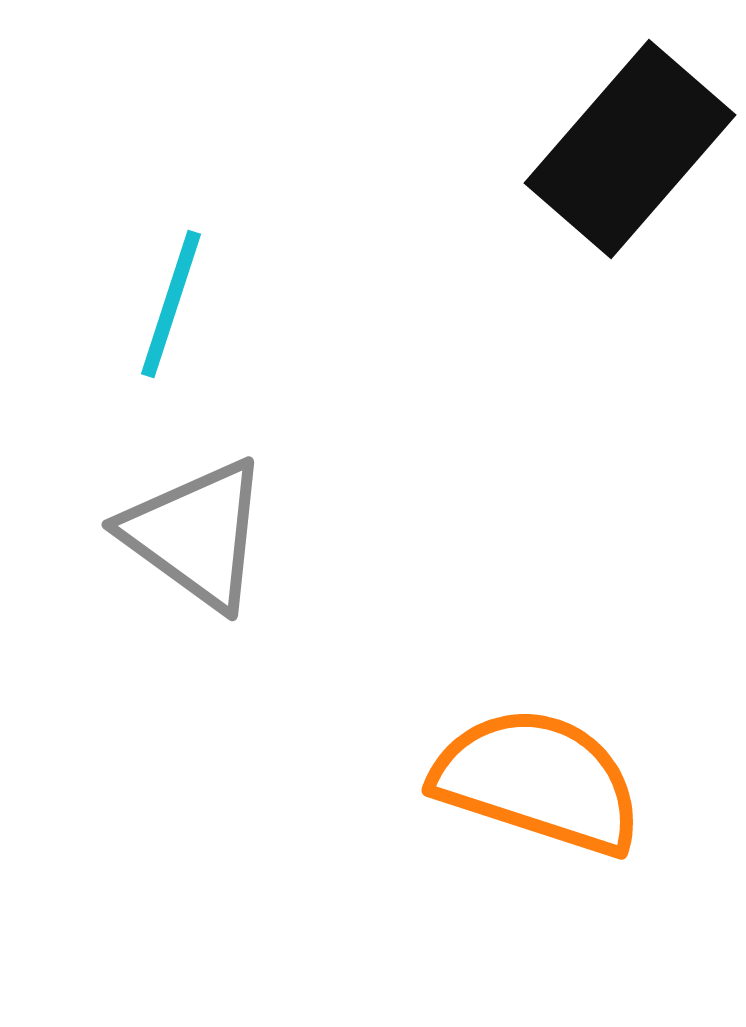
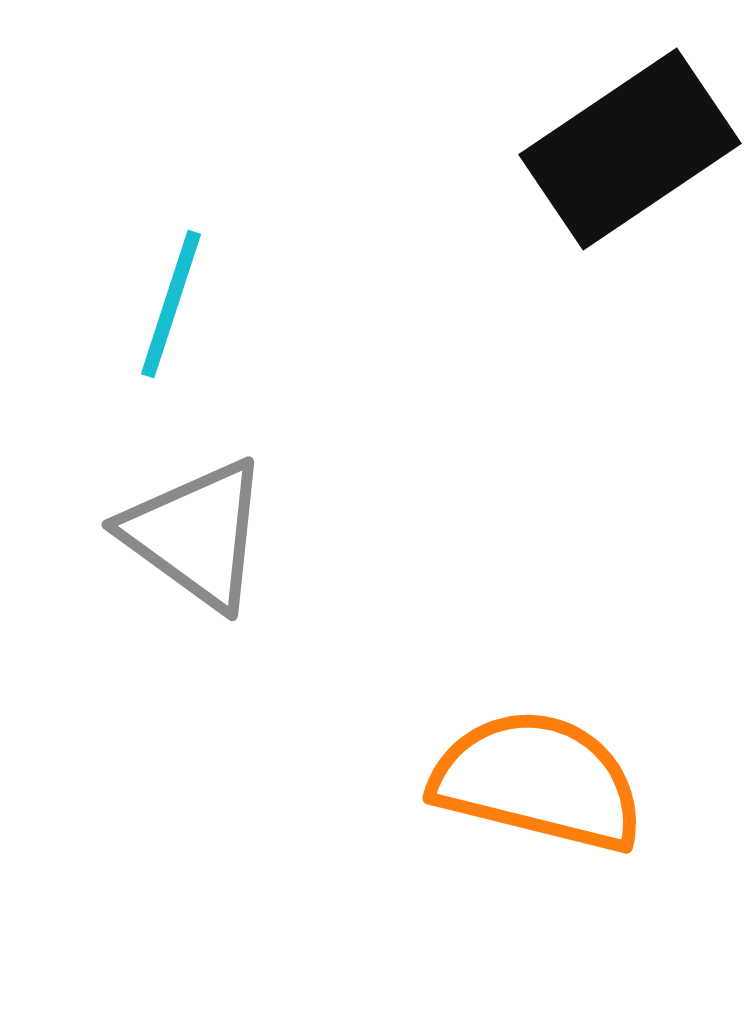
black rectangle: rotated 15 degrees clockwise
orange semicircle: rotated 4 degrees counterclockwise
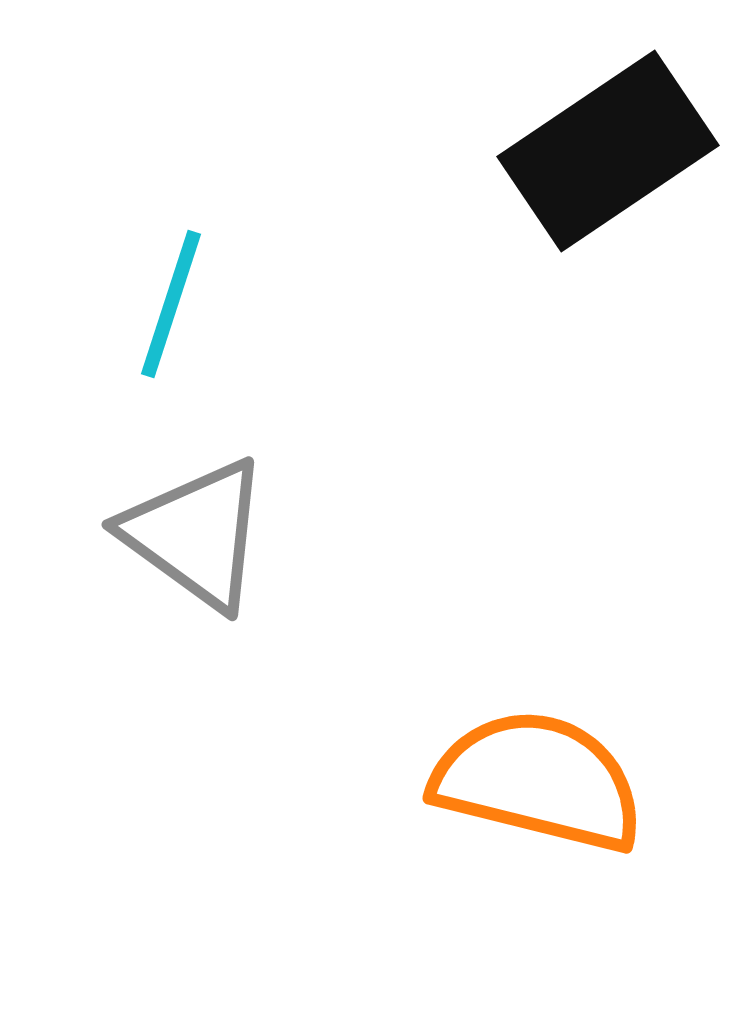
black rectangle: moved 22 px left, 2 px down
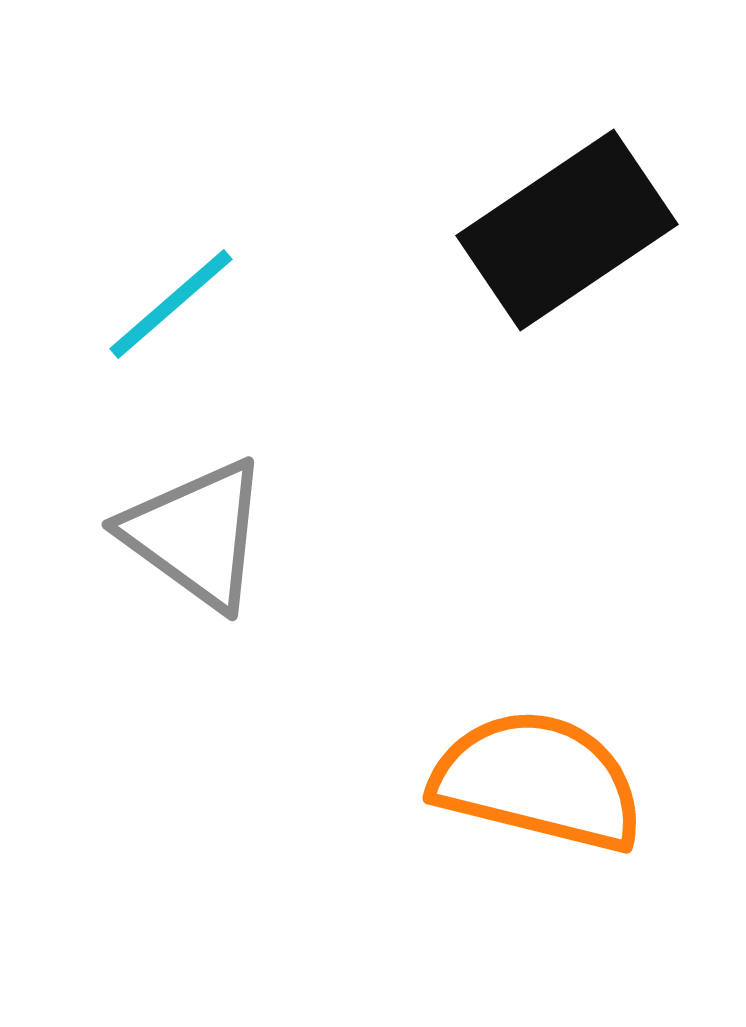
black rectangle: moved 41 px left, 79 px down
cyan line: rotated 31 degrees clockwise
